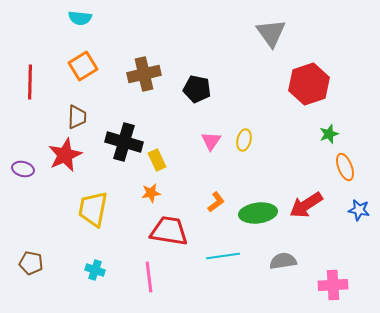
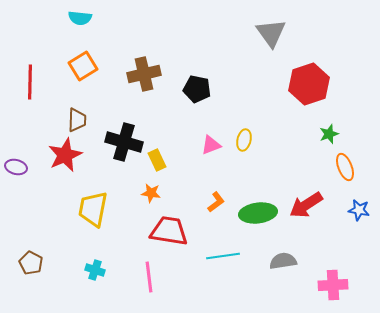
brown trapezoid: moved 3 px down
pink triangle: moved 4 px down; rotated 35 degrees clockwise
purple ellipse: moved 7 px left, 2 px up
orange star: rotated 18 degrees clockwise
brown pentagon: rotated 15 degrees clockwise
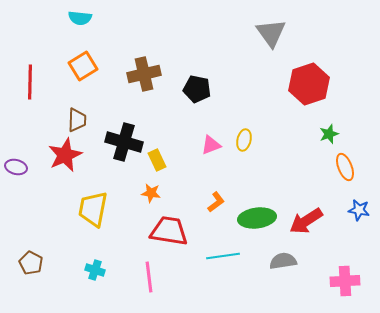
red arrow: moved 16 px down
green ellipse: moved 1 px left, 5 px down
pink cross: moved 12 px right, 4 px up
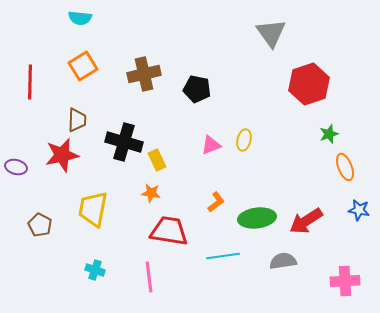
red star: moved 3 px left; rotated 12 degrees clockwise
brown pentagon: moved 9 px right, 38 px up
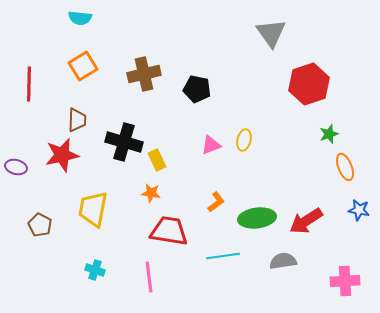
red line: moved 1 px left, 2 px down
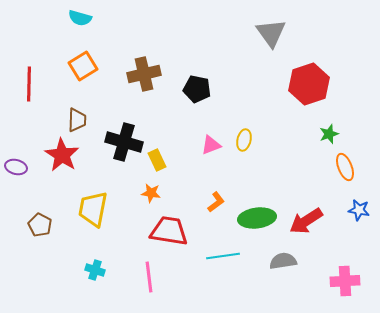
cyan semicircle: rotated 10 degrees clockwise
red star: rotated 28 degrees counterclockwise
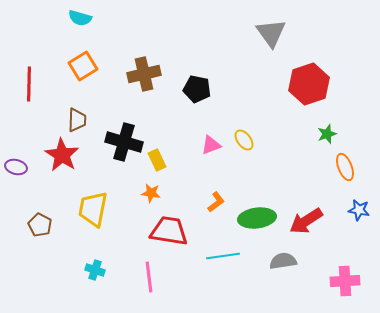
green star: moved 2 px left
yellow ellipse: rotated 50 degrees counterclockwise
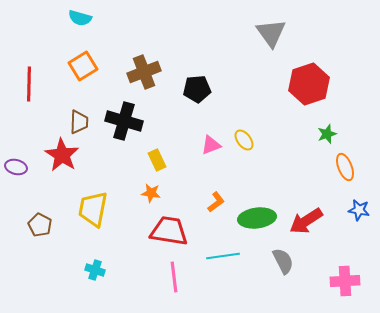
brown cross: moved 2 px up; rotated 8 degrees counterclockwise
black pentagon: rotated 16 degrees counterclockwise
brown trapezoid: moved 2 px right, 2 px down
black cross: moved 21 px up
gray semicircle: rotated 72 degrees clockwise
pink line: moved 25 px right
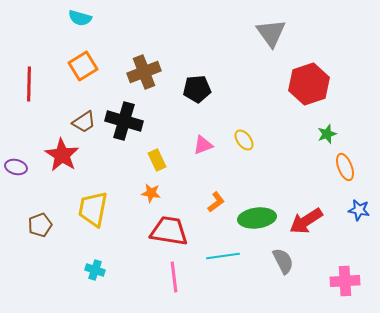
brown trapezoid: moved 5 px right; rotated 55 degrees clockwise
pink triangle: moved 8 px left
brown pentagon: rotated 25 degrees clockwise
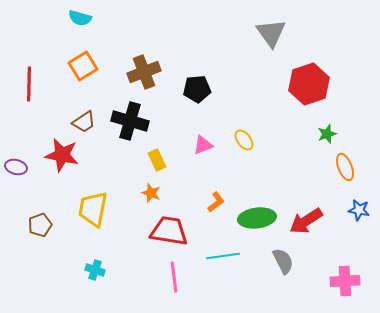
black cross: moved 6 px right
red star: rotated 20 degrees counterclockwise
orange star: rotated 12 degrees clockwise
